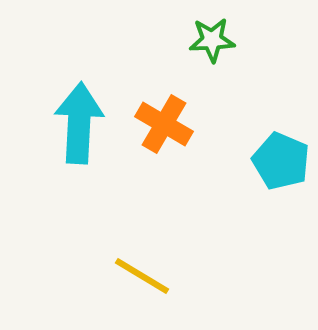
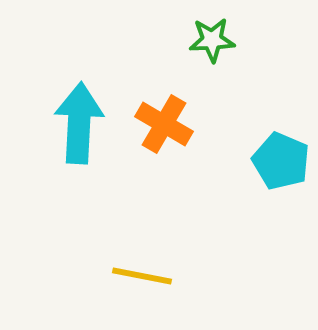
yellow line: rotated 20 degrees counterclockwise
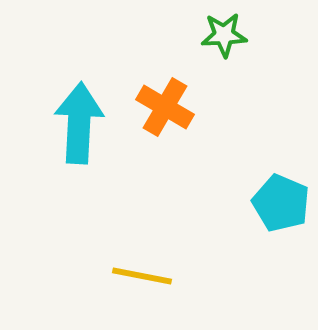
green star: moved 12 px right, 5 px up
orange cross: moved 1 px right, 17 px up
cyan pentagon: moved 42 px down
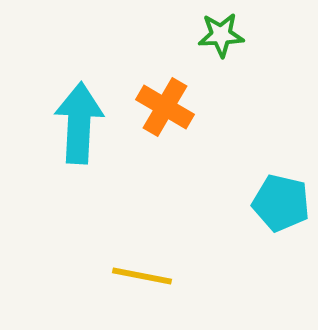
green star: moved 3 px left
cyan pentagon: rotated 10 degrees counterclockwise
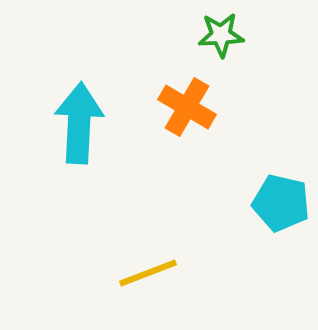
orange cross: moved 22 px right
yellow line: moved 6 px right, 3 px up; rotated 32 degrees counterclockwise
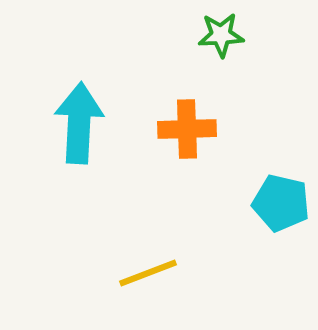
orange cross: moved 22 px down; rotated 32 degrees counterclockwise
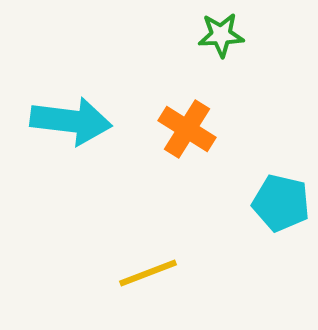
cyan arrow: moved 8 px left, 2 px up; rotated 94 degrees clockwise
orange cross: rotated 34 degrees clockwise
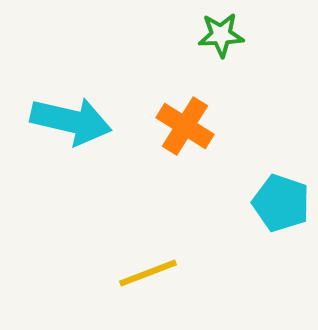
cyan arrow: rotated 6 degrees clockwise
orange cross: moved 2 px left, 3 px up
cyan pentagon: rotated 6 degrees clockwise
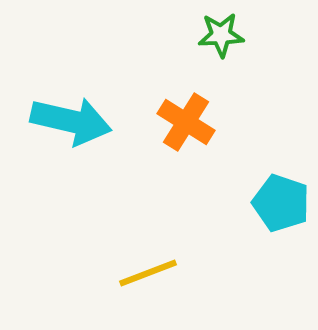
orange cross: moved 1 px right, 4 px up
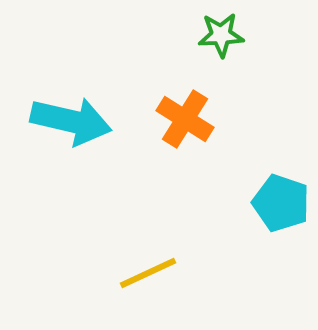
orange cross: moved 1 px left, 3 px up
yellow line: rotated 4 degrees counterclockwise
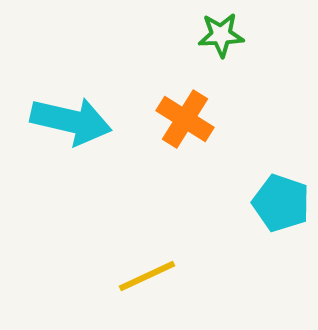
yellow line: moved 1 px left, 3 px down
